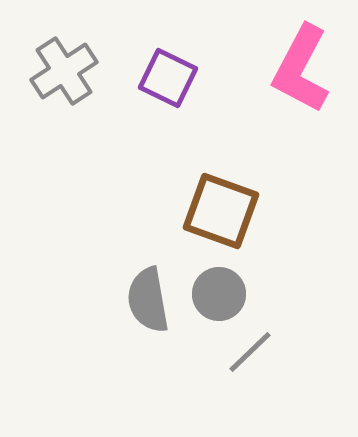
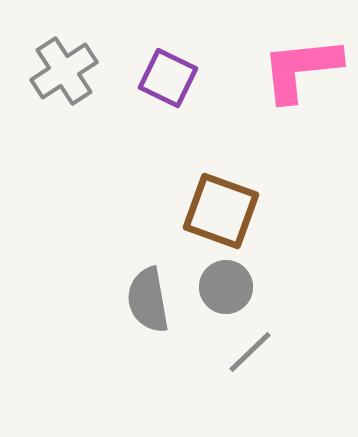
pink L-shape: rotated 56 degrees clockwise
gray circle: moved 7 px right, 7 px up
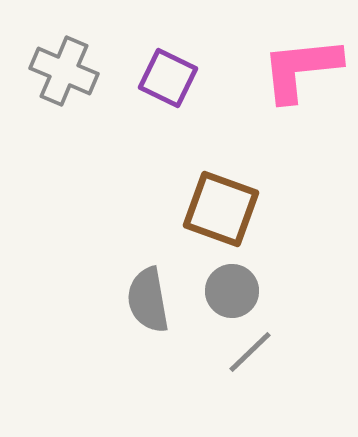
gray cross: rotated 34 degrees counterclockwise
brown square: moved 2 px up
gray circle: moved 6 px right, 4 px down
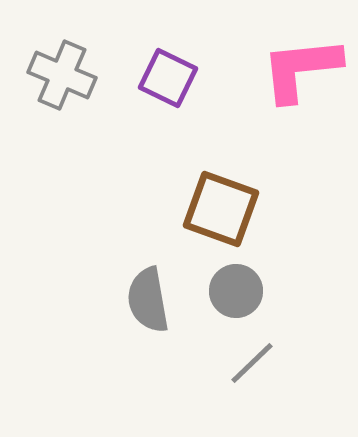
gray cross: moved 2 px left, 4 px down
gray circle: moved 4 px right
gray line: moved 2 px right, 11 px down
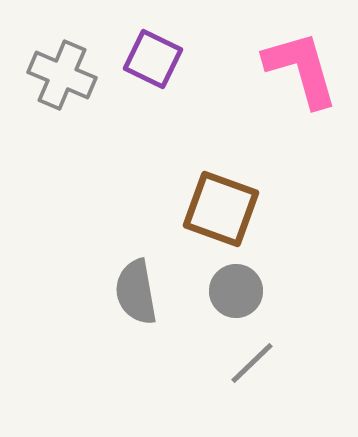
pink L-shape: rotated 80 degrees clockwise
purple square: moved 15 px left, 19 px up
gray semicircle: moved 12 px left, 8 px up
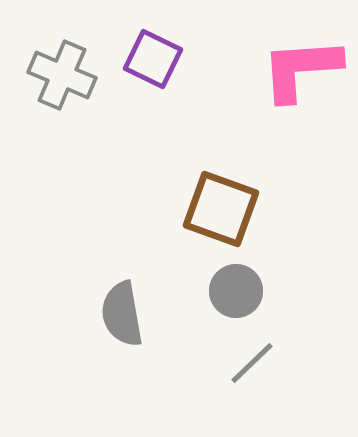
pink L-shape: rotated 78 degrees counterclockwise
gray semicircle: moved 14 px left, 22 px down
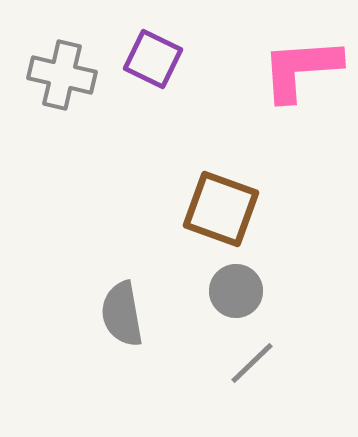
gray cross: rotated 10 degrees counterclockwise
